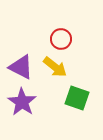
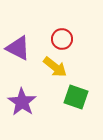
red circle: moved 1 px right
purple triangle: moved 3 px left, 19 px up
green square: moved 1 px left, 1 px up
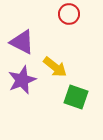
red circle: moved 7 px right, 25 px up
purple triangle: moved 4 px right, 6 px up
purple star: moved 22 px up; rotated 16 degrees clockwise
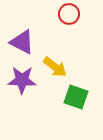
purple star: rotated 24 degrees clockwise
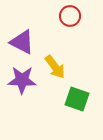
red circle: moved 1 px right, 2 px down
yellow arrow: rotated 15 degrees clockwise
green square: moved 1 px right, 2 px down
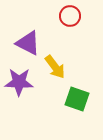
purple triangle: moved 6 px right, 1 px down
purple star: moved 3 px left, 2 px down
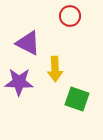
yellow arrow: moved 2 px down; rotated 35 degrees clockwise
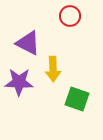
yellow arrow: moved 2 px left
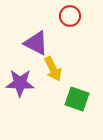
purple triangle: moved 8 px right
yellow arrow: rotated 25 degrees counterclockwise
purple star: moved 1 px right, 1 px down
